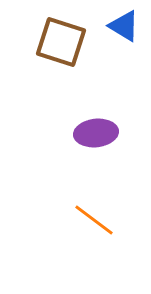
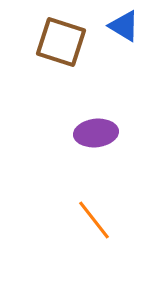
orange line: rotated 15 degrees clockwise
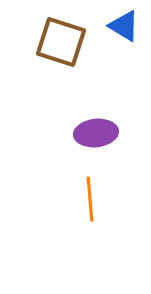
orange line: moved 4 px left, 21 px up; rotated 33 degrees clockwise
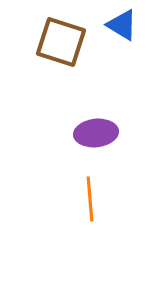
blue triangle: moved 2 px left, 1 px up
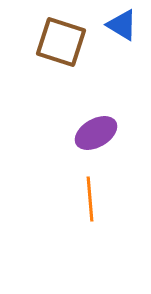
purple ellipse: rotated 24 degrees counterclockwise
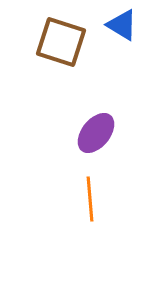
purple ellipse: rotated 21 degrees counterclockwise
